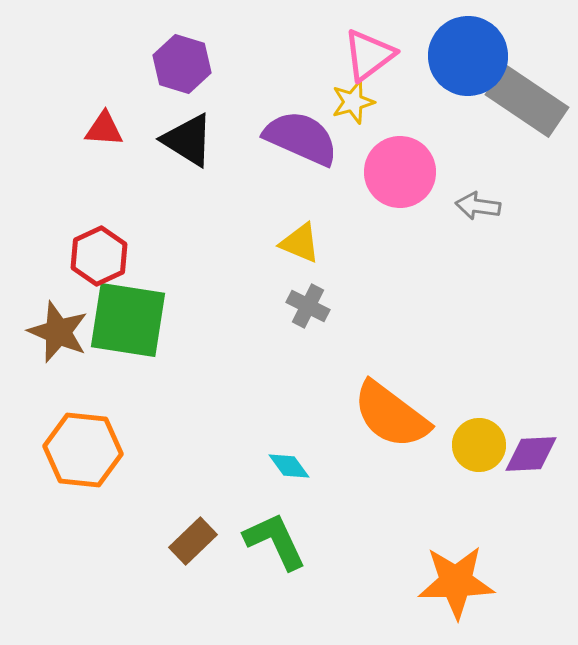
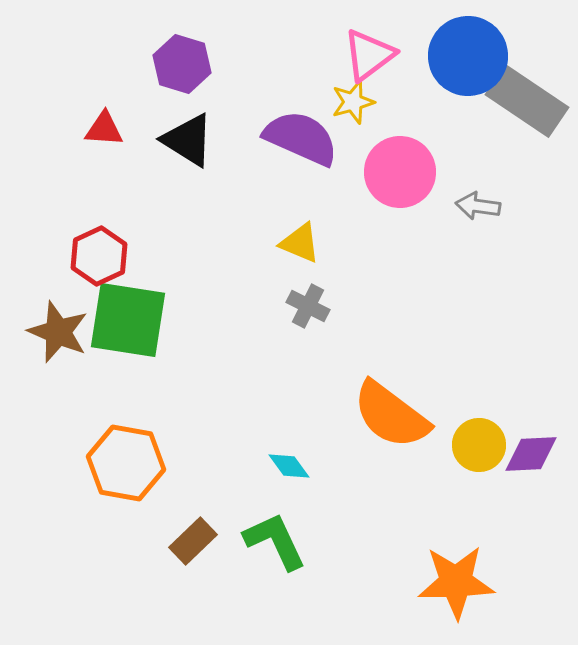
orange hexagon: moved 43 px right, 13 px down; rotated 4 degrees clockwise
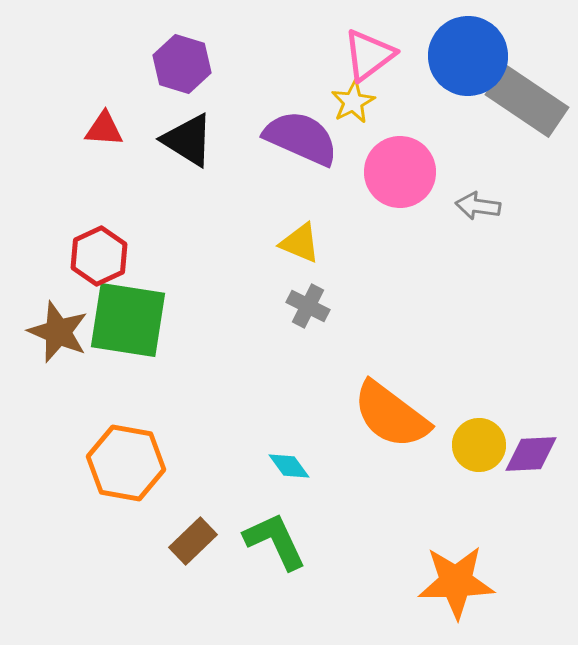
yellow star: rotated 12 degrees counterclockwise
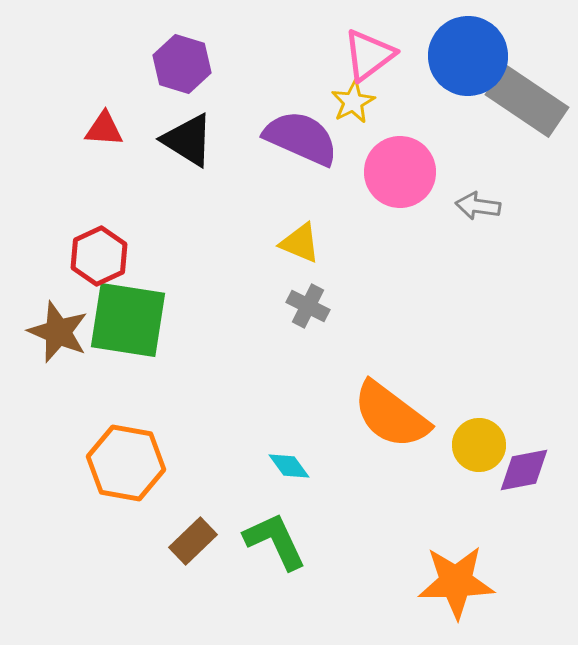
purple diamond: moved 7 px left, 16 px down; rotated 8 degrees counterclockwise
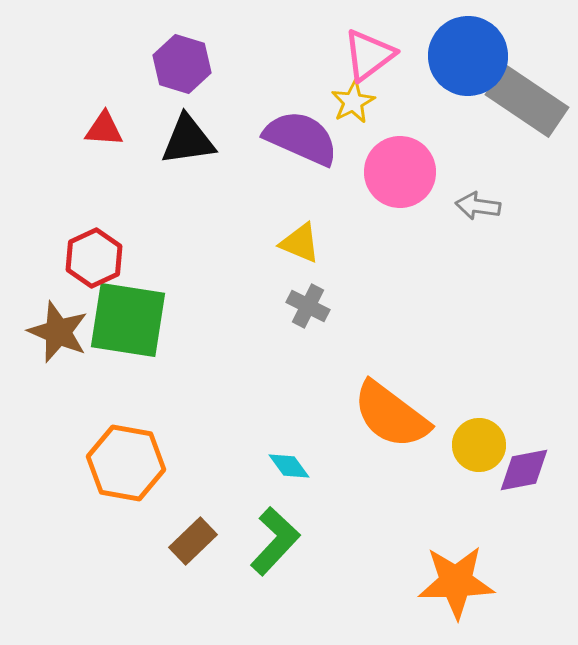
black triangle: rotated 40 degrees counterclockwise
red hexagon: moved 5 px left, 2 px down
green L-shape: rotated 68 degrees clockwise
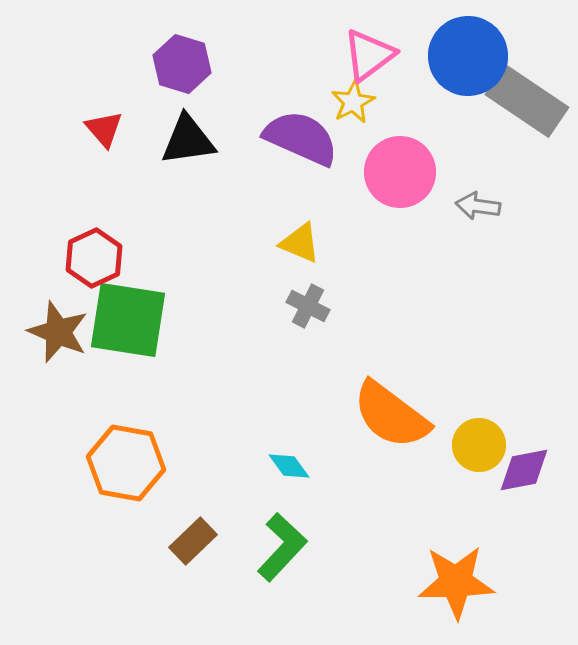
red triangle: rotated 45 degrees clockwise
green L-shape: moved 7 px right, 6 px down
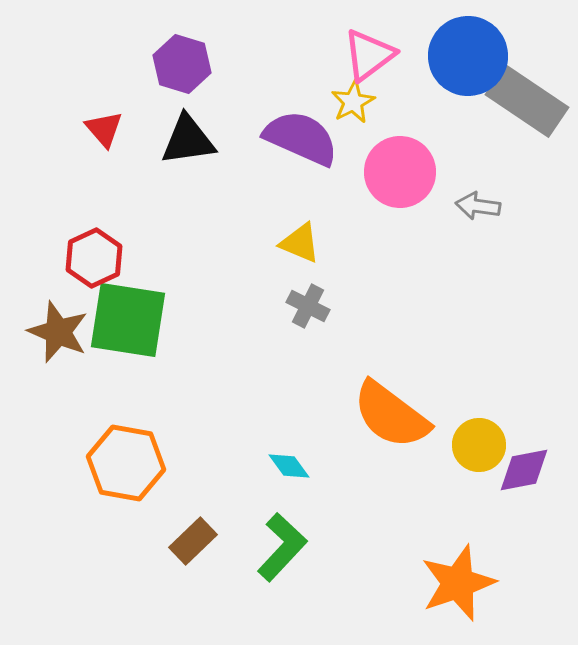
orange star: moved 2 px right, 1 px down; rotated 18 degrees counterclockwise
